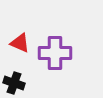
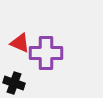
purple cross: moved 9 px left
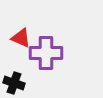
red triangle: moved 1 px right, 5 px up
